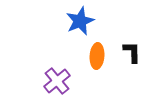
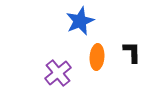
orange ellipse: moved 1 px down
purple cross: moved 1 px right, 8 px up
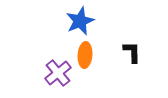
orange ellipse: moved 12 px left, 2 px up
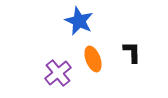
blue star: moved 1 px left; rotated 24 degrees counterclockwise
orange ellipse: moved 8 px right, 4 px down; rotated 25 degrees counterclockwise
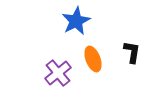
blue star: moved 3 px left; rotated 20 degrees clockwise
black L-shape: rotated 10 degrees clockwise
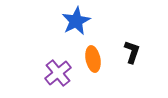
black L-shape: rotated 10 degrees clockwise
orange ellipse: rotated 10 degrees clockwise
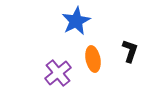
black L-shape: moved 2 px left, 1 px up
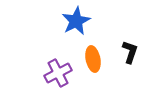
black L-shape: moved 1 px down
purple cross: rotated 12 degrees clockwise
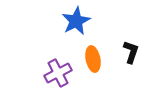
black L-shape: moved 1 px right
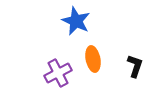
blue star: rotated 20 degrees counterclockwise
black L-shape: moved 4 px right, 14 px down
